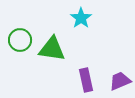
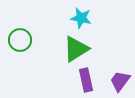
cyan star: rotated 25 degrees counterclockwise
green triangle: moved 24 px right; rotated 40 degrees counterclockwise
purple trapezoid: rotated 30 degrees counterclockwise
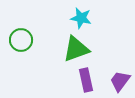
green circle: moved 1 px right
green triangle: rotated 12 degrees clockwise
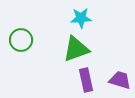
cyan star: rotated 15 degrees counterclockwise
purple trapezoid: moved 1 px up; rotated 70 degrees clockwise
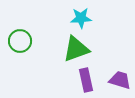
green circle: moved 1 px left, 1 px down
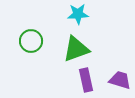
cyan star: moved 3 px left, 4 px up
green circle: moved 11 px right
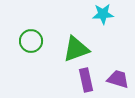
cyan star: moved 25 px right
purple trapezoid: moved 2 px left, 1 px up
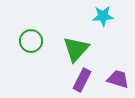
cyan star: moved 2 px down
green triangle: rotated 28 degrees counterclockwise
purple rectangle: moved 4 px left; rotated 40 degrees clockwise
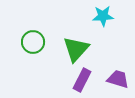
green circle: moved 2 px right, 1 px down
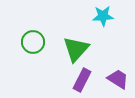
purple trapezoid: rotated 15 degrees clockwise
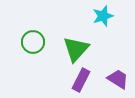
cyan star: rotated 15 degrees counterclockwise
purple rectangle: moved 1 px left
